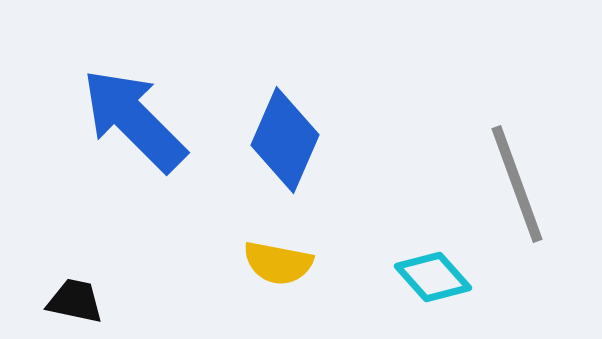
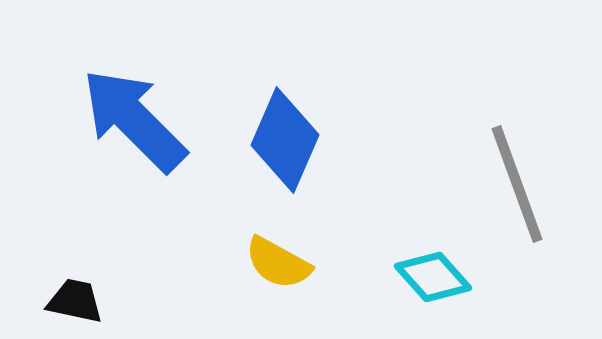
yellow semicircle: rotated 18 degrees clockwise
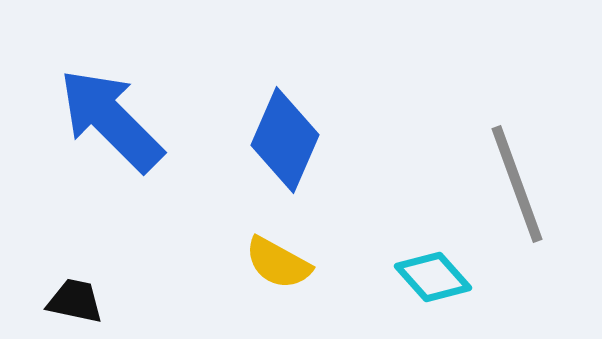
blue arrow: moved 23 px left
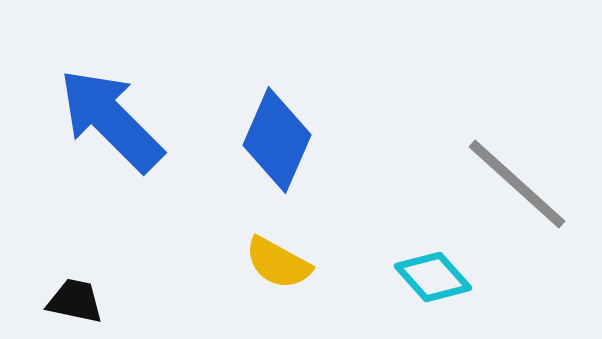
blue diamond: moved 8 px left
gray line: rotated 28 degrees counterclockwise
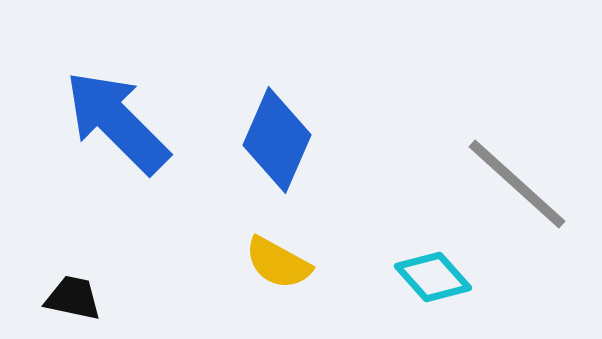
blue arrow: moved 6 px right, 2 px down
black trapezoid: moved 2 px left, 3 px up
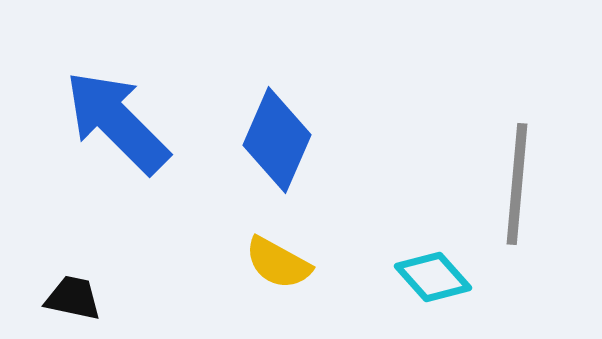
gray line: rotated 53 degrees clockwise
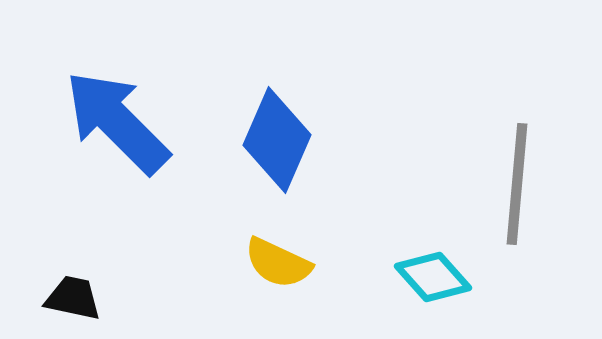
yellow semicircle: rotated 4 degrees counterclockwise
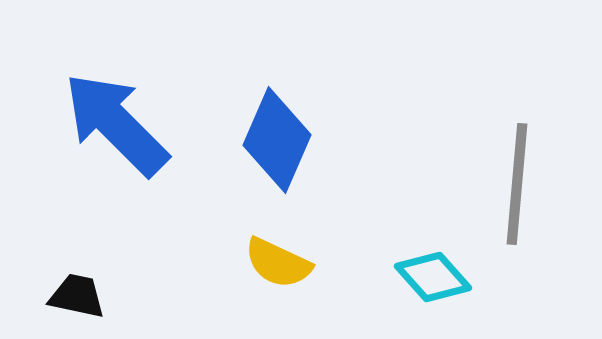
blue arrow: moved 1 px left, 2 px down
black trapezoid: moved 4 px right, 2 px up
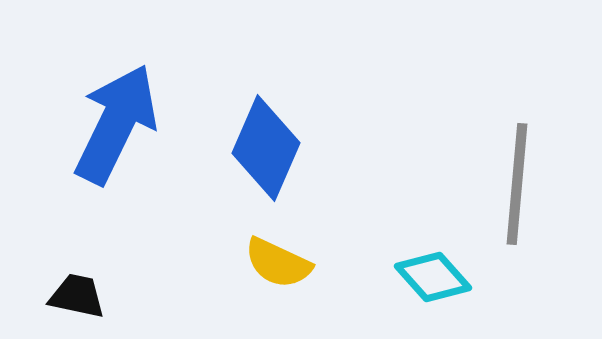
blue arrow: rotated 71 degrees clockwise
blue diamond: moved 11 px left, 8 px down
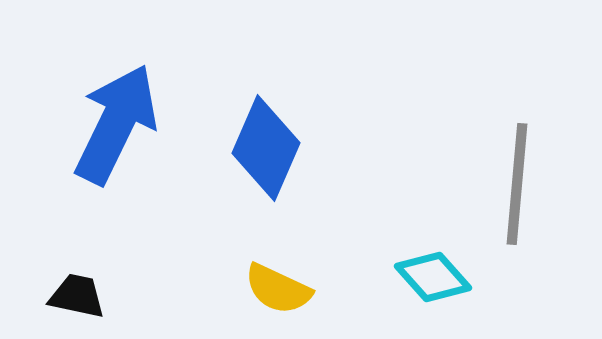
yellow semicircle: moved 26 px down
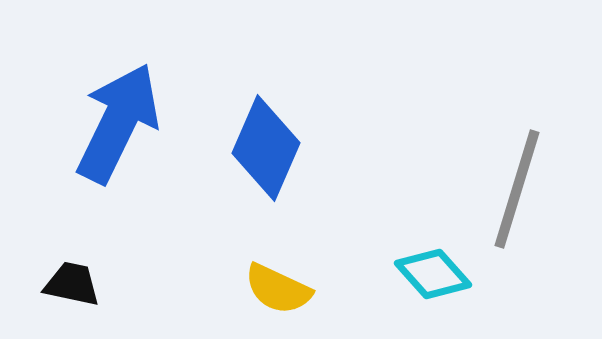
blue arrow: moved 2 px right, 1 px up
gray line: moved 5 px down; rotated 12 degrees clockwise
cyan diamond: moved 3 px up
black trapezoid: moved 5 px left, 12 px up
